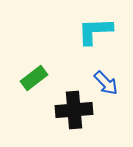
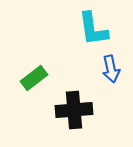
cyan L-shape: moved 2 px left, 2 px up; rotated 96 degrees counterclockwise
blue arrow: moved 5 px right, 14 px up; rotated 32 degrees clockwise
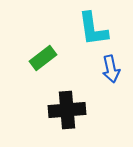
green rectangle: moved 9 px right, 20 px up
black cross: moved 7 px left
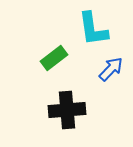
green rectangle: moved 11 px right
blue arrow: rotated 124 degrees counterclockwise
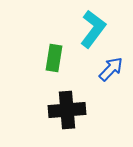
cyan L-shape: rotated 135 degrees counterclockwise
green rectangle: rotated 44 degrees counterclockwise
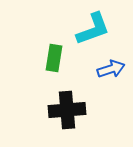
cyan L-shape: rotated 33 degrees clockwise
blue arrow: rotated 28 degrees clockwise
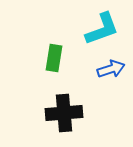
cyan L-shape: moved 9 px right
black cross: moved 3 px left, 3 px down
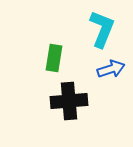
cyan L-shape: rotated 48 degrees counterclockwise
black cross: moved 5 px right, 12 px up
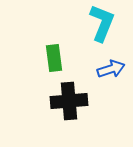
cyan L-shape: moved 6 px up
green rectangle: rotated 16 degrees counterclockwise
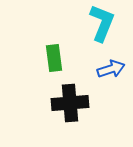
black cross: moved 1 px right, 2 px down
